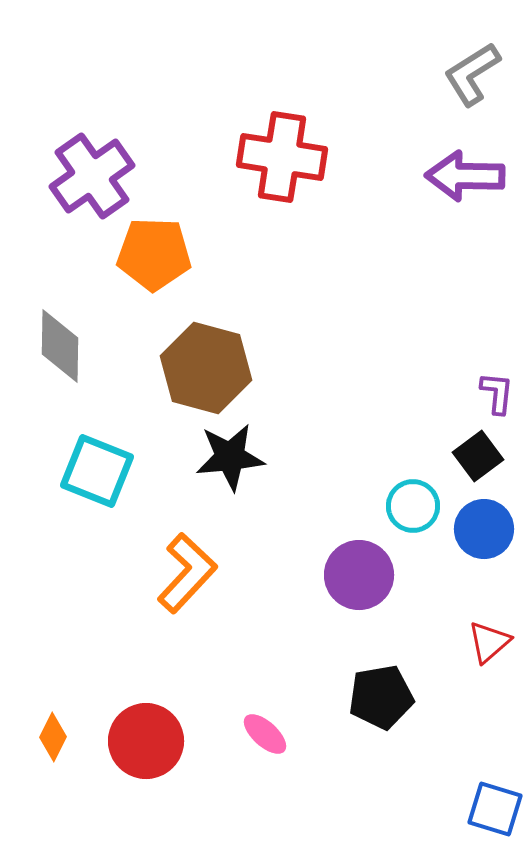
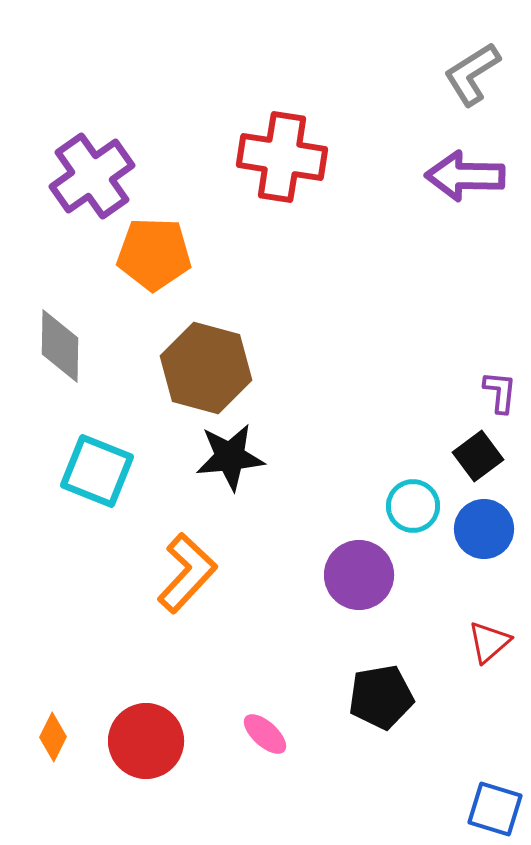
purple L-shape: moved 3 px right, 1 px up
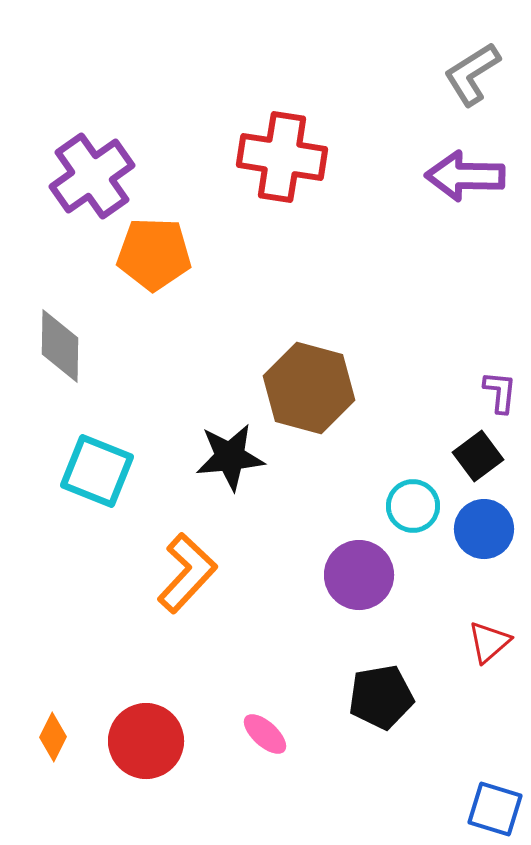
brown hexagon: moved 103 px right, 20 px down
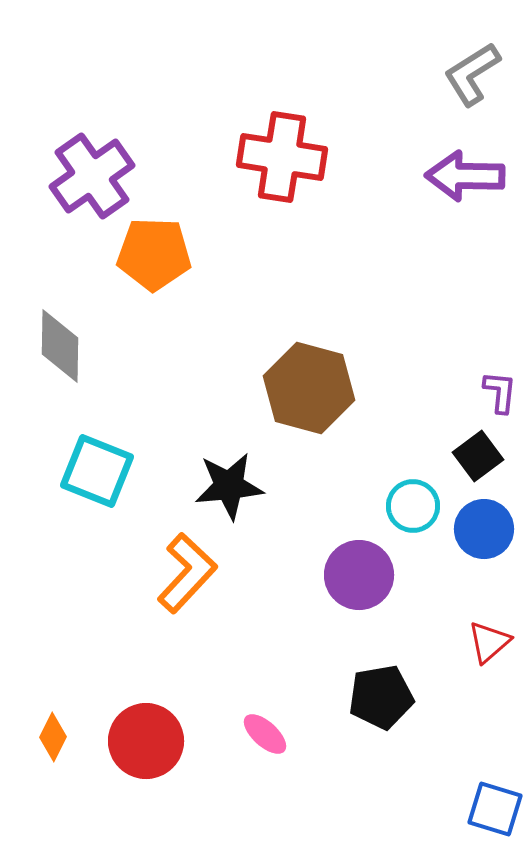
black star: moved 1 px left, 29 px down
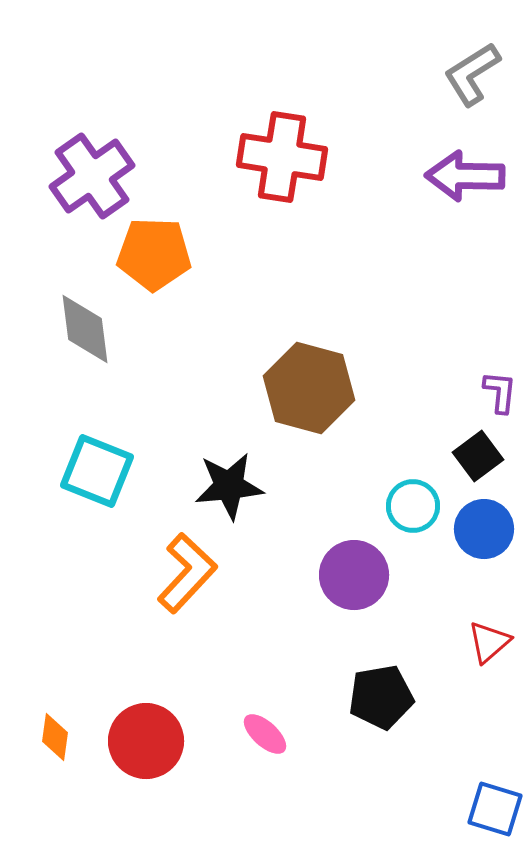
gray diamond: moved 25 px right, 17 px up; rotated 8 degrees counterclockwise
purple circle: moved 5 px left
orange diamond: moved 2 px right; rotated 18 degrees counterclockwise
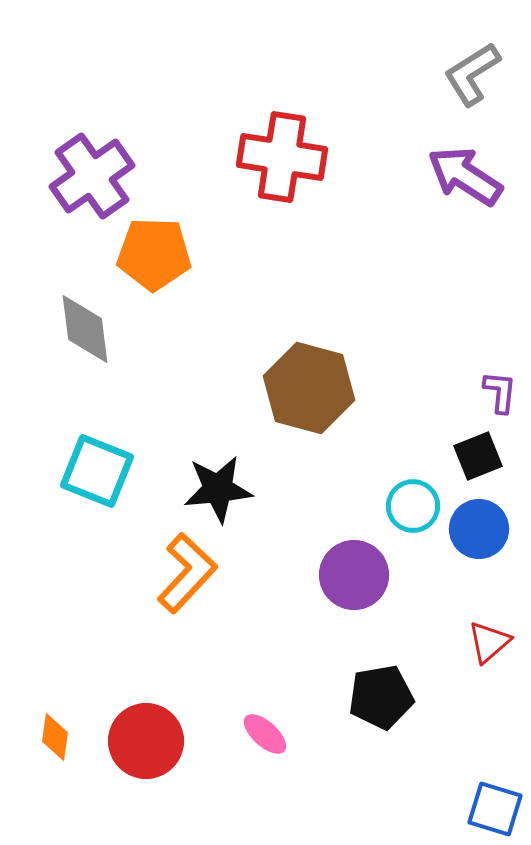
purple arrow: rotated 32 degrees clockwise
black square: rotated 15 degrees clockwise
black star: moved 11 px left, 3 px down
blue circle: moved 5 px left
